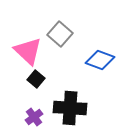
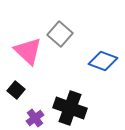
blue diamond: moved 3 px right, 1 px down
black square: moved 20 px left, 11 px down
black cross: rotated 16 degrees clockwise
purple cross: moved 1 px right, 1 px down
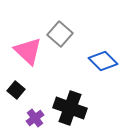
blue diamond: rotated 24 degrees clockwise
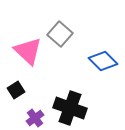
black square: rotated 18 degrees clockwise
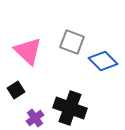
gray square: moved 12 px right, 8 px down; rotated 20 degrees counterclockwise
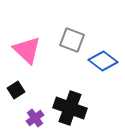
gray square: moved 2 px up
pink triangle: moved 1 px left, 1 px up
blue diamond: rotated 8 degrees counterclockwise
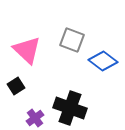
black square: moved 4 px up
